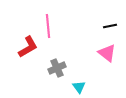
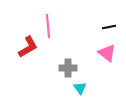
black line: moved 1 px left, 1 px down
gray cross: moved 11 px right; rotated 24 degrees clockwise
cyan triangle: moved 1 px right, 1 px down
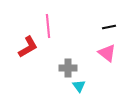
cyan triangle: moved 1 px left, 2 px up
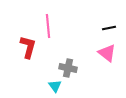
black line: moved 1 px down
red L-shape: rotated 45 degrees counterclockwise
gray cross: rotated 12 degrees clockwise
cyan triangle: moved 24 px left
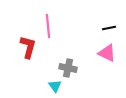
pink triangle: rotated 12 degrees counterclockwise
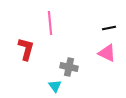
pink line: moved 2 px right, 3 px up
red L-shape: moved 2 px left, 2 px down
gray cross: moved 1 px right, 1 px up
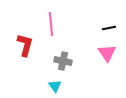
pink line: moved 1 px right, 1 px down
red L-shape: moved 1 px left, 4 px up
pink triangle: rotated 30 degrees clockwise
gray cross: moved 6 px left, 6 px up
